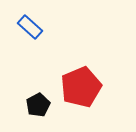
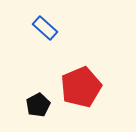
blue rectangle: moved 15 px right, 1 px down
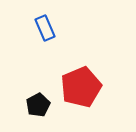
blue rectangle: rotated 25 degrees clockwise
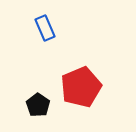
black pentagon: rotated 10 degrees counterclockwise
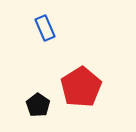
red pentagon: rotated 9 degrees counterclockwise
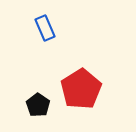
red pentagon: moved 2 px down
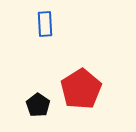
blue rectangle: moved 4 px up; rotated 20 degrees clockwise
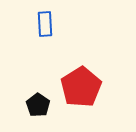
red pentagon: moved 2 px up
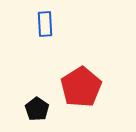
black pentagon: moved 1 px left, 4 px down
